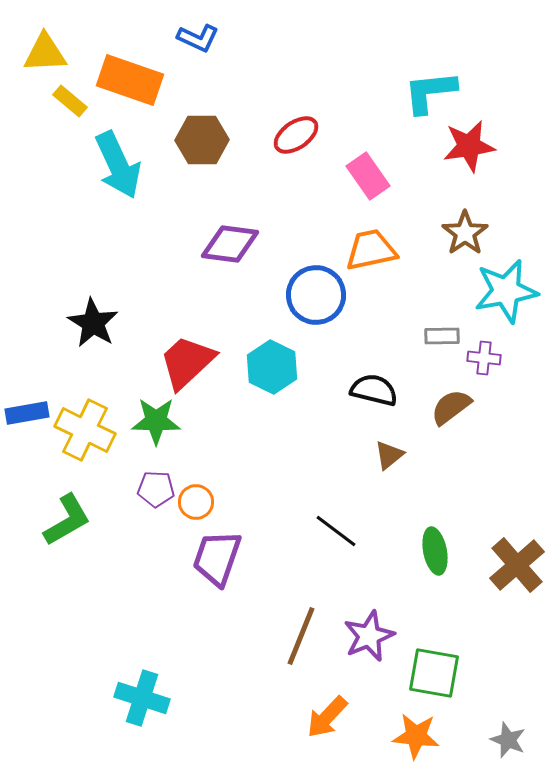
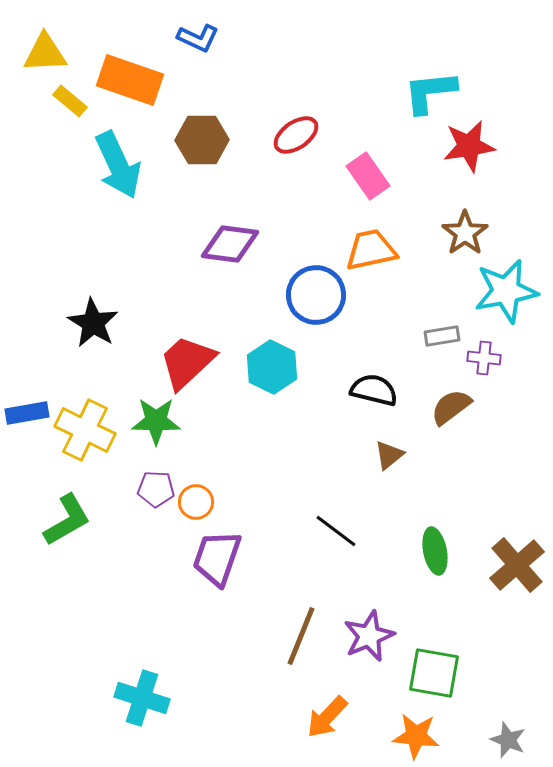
gray rectangle: rotated 8 degrees counterclockwise
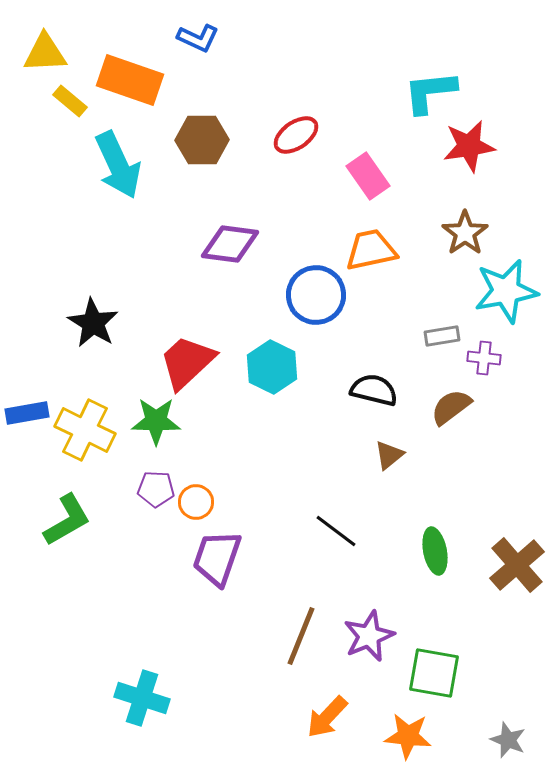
orange star: moved 8 px left
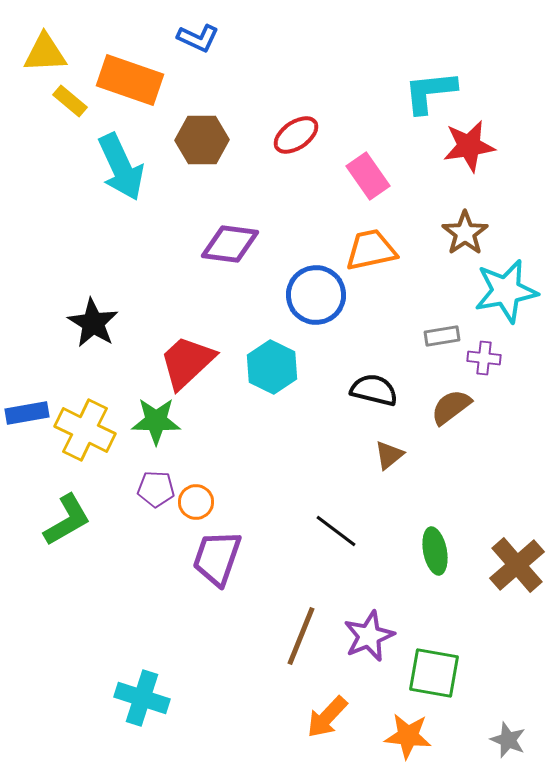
cyan arrow: moved 3 px right, 2 px down
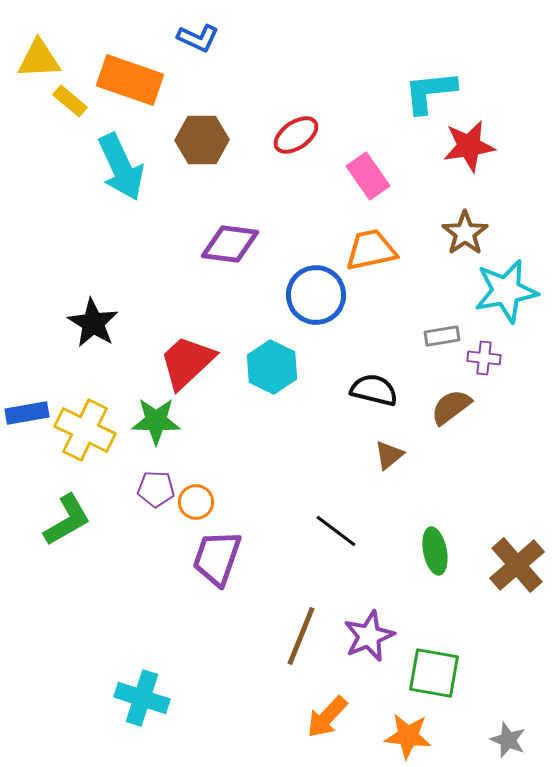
yellow triangle: moved 6 px left, 6 px down
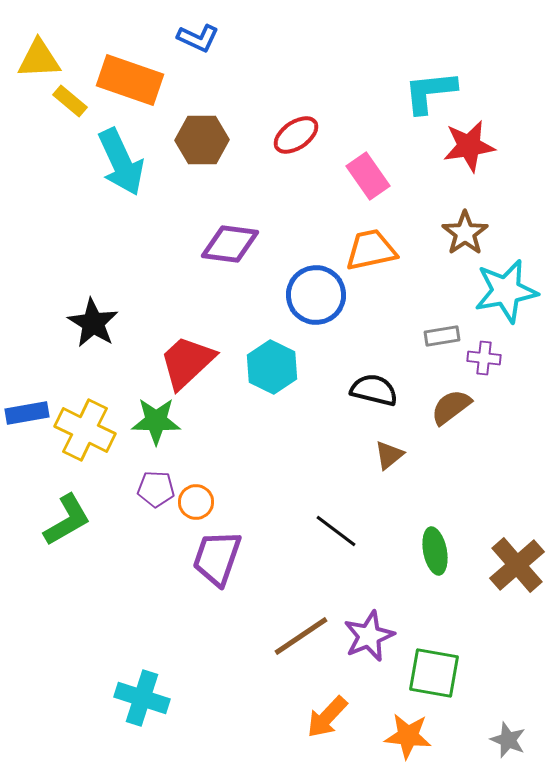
cyan arrow: moved 5 px up
brown line: rotated 34 degrees clockwise
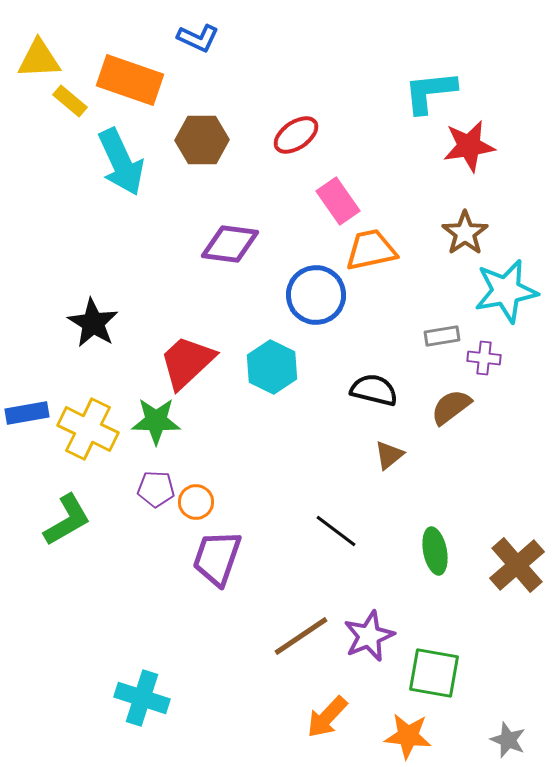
pink rectangle: moved 30 px left, 25 px down
yellow cross: moved 3 px right, 1 px up
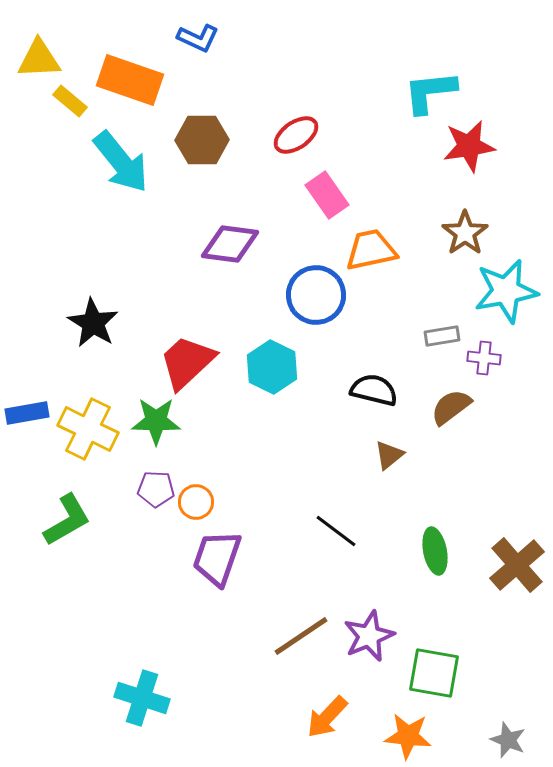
cyan arrow: rotated 14 degrees counterclockwise
pink rectangle: moved 11 px left, 6 px up
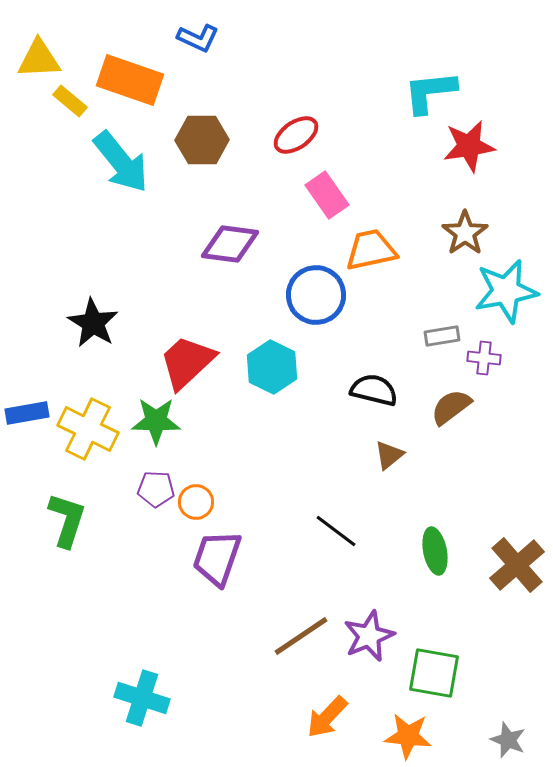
green L-shape: rotated 42 degrees counterclockwise
